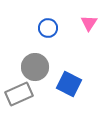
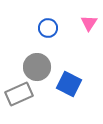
gray circle: moved 2 px right
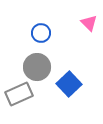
pink triangle: rotated 18 degrees counterclockwise
blue circle: moved 7 px left, 5 px down
blue square: rotated 20 degrees clockwise
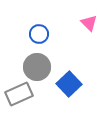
blue circle: moved 2 px left, 1 px down
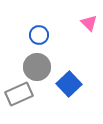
blue circle: moved 1 px down
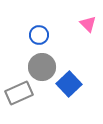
pink triangle: moved 1 px left, 1 px down
gray circle: moved 5 px right
gray rectangle: moved 1 px up
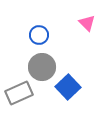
pink triangle: moved 1 px left, 1 px up
blue square: moved 1 px left, 3 px down
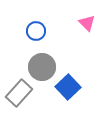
blue circle: moved 3 px left, 4 px up
gray rectangle: rotated 24 degrees counterclockwise
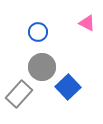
pink triangle: rotated 18 degrees counterclockwise
blue circle: moved 2 px right, 1 px down
gray rectangle: moved 1 px down
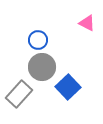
blue circle: moved 8 px down
